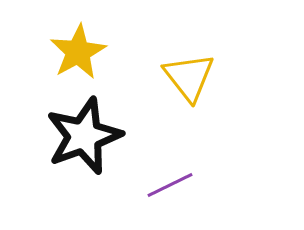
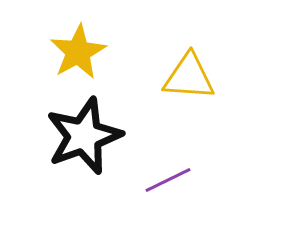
yellow triangle: rotated 48 degrees counterclockwise
purple line: moved 2 px left, 5 px up
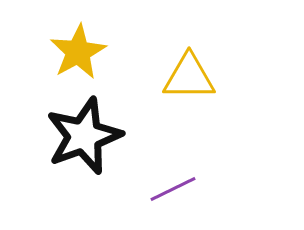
yellow triangle: rotated 4 degrees counterclockwise
purple line: moved 5 px right, 9 px down
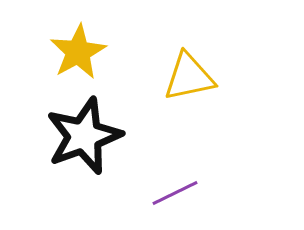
yellow triangle: rotated 12 degrees counterclockwise
purple line: moved 2 px right, 4 px down
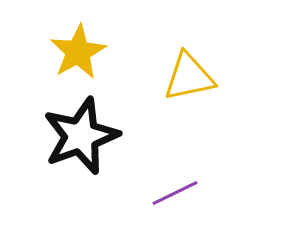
black star: moved 3 px left
